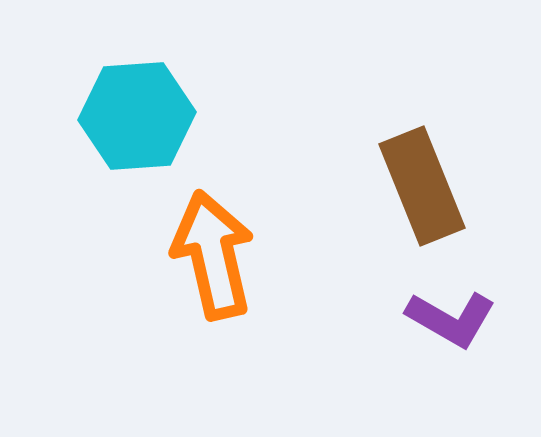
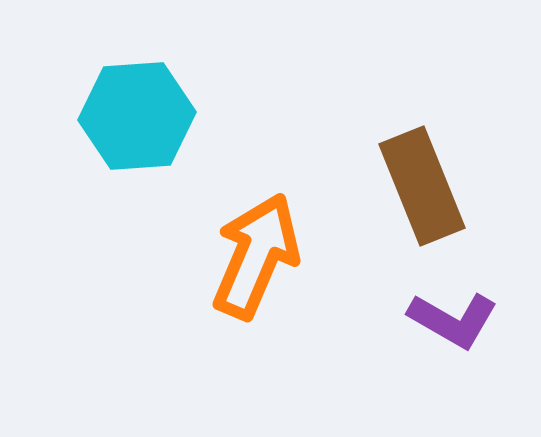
orange arrow: moved 43 px right, 1 px down; rotated 36 degrees clockwise
purple L-shape: moved 2 px right, 1 px down
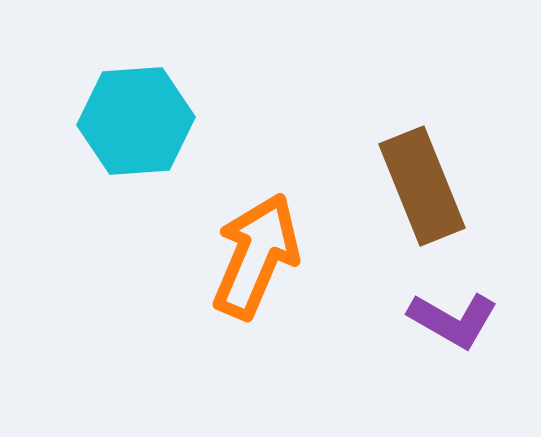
cyan hexagon: moved 1 px left, 5 px down
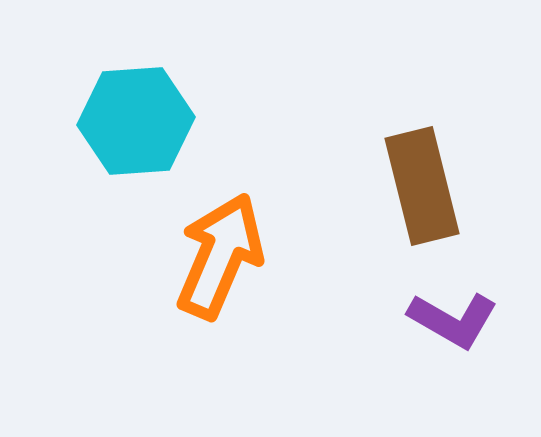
brown rectangle: rotated 8 degrees clockwise
orange arrow: moved 36 px left
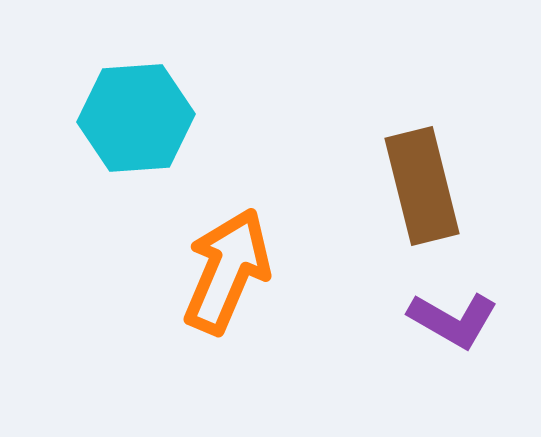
cyan hexagon: moved 3 px up
orange arrow: moved 7 px right, 15 px down
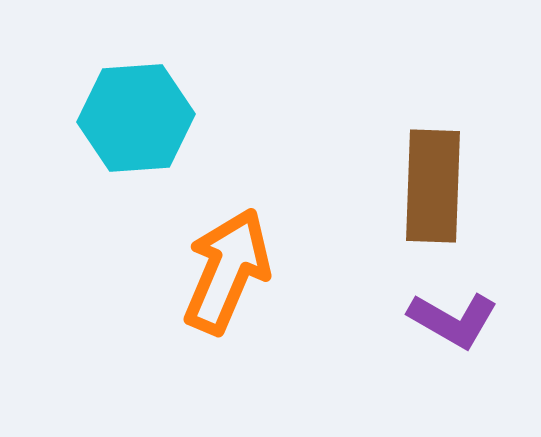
brown rectangle: moved 11 px right; rotated 16 degrees clockwise
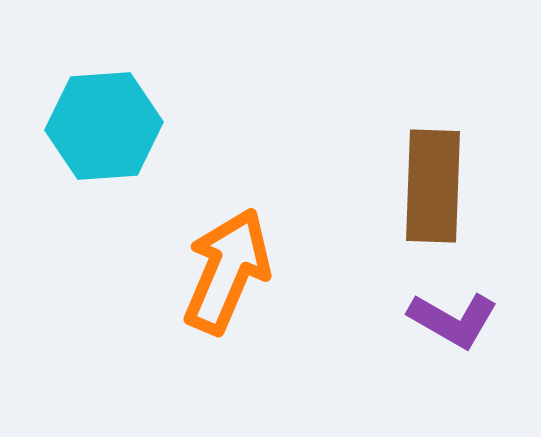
cyan hexagon: moved 32 px left, 8 px down
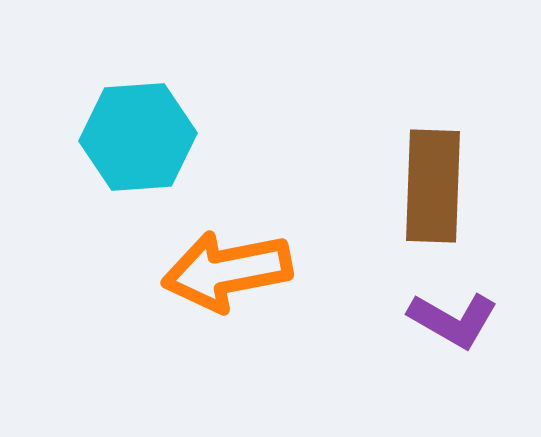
cyan hexagon: moved 34 px right, 11 px down
orange arrow: rotated 124 degrees counterclockwise
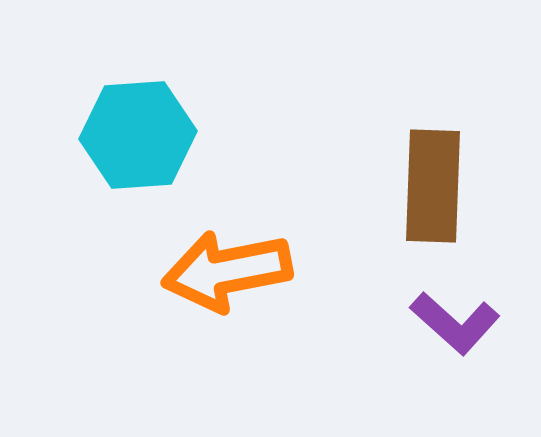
cyan hexagon: moved 2 px up
purple L-shape: moved 2 px right, 3 px down; rotated 12 degrees clockwise
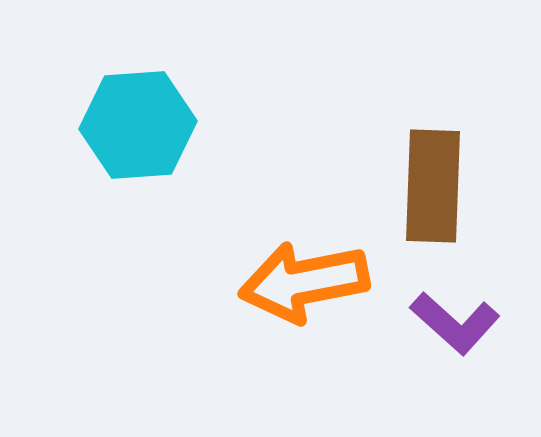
cyan hexagon: moved 10 px up
orange arrow: moved 77 px right, 11 px down
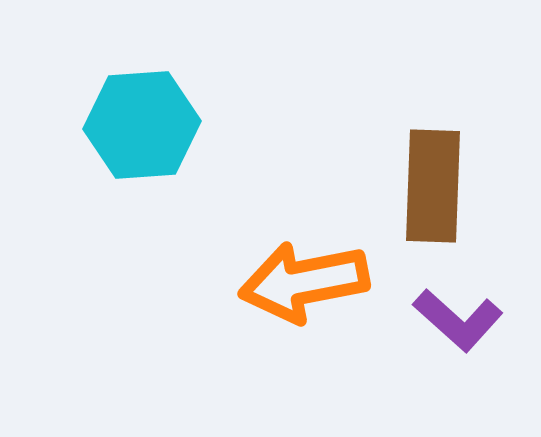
cyan hexagon: moved 4 px right
purple L-shape: moved 3 px right, 3 px up
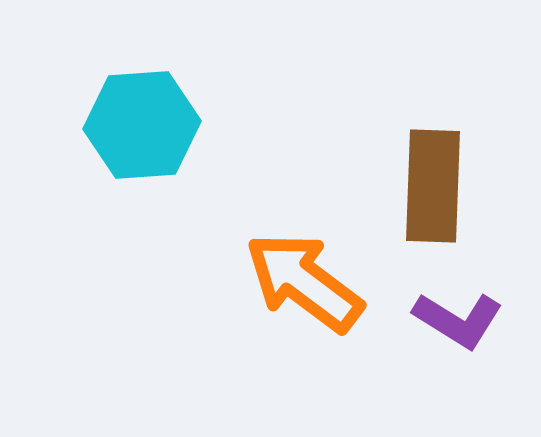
orange arrow: rotated 48 degrees clockwise
purple L-shape: rotated 10 degrees counterclockwise
